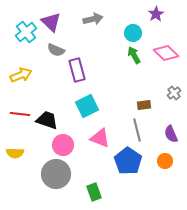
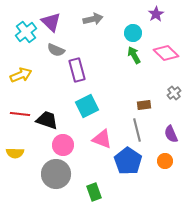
pink triangle: moved 2 px right, 1 px down
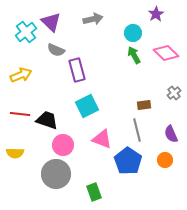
orange circle: moved 1 px up
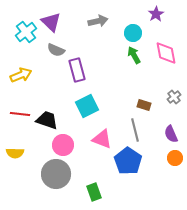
gray arrow: moved 5 px right, 2 px down
pink diamond: rotated 35 degrees clockwise
gray cross: moved 4 px down
brown rectangle: rotated 24 degrees clockwise
gray line: moved 2 px left
orange circle: moved 10 px right, 2 px up
